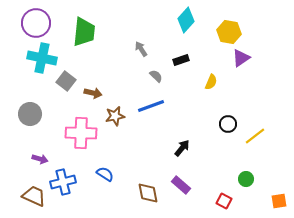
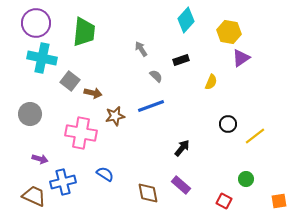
gray square: moved 4 px right
pink cross: rotated 8 degrees clockwise
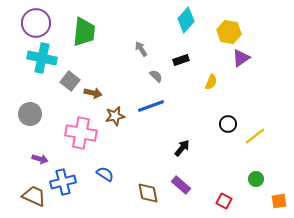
green circle: moved 10 px right
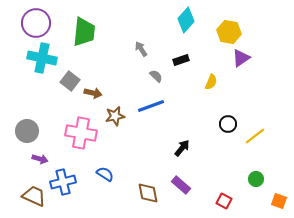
gray circle: moved 3 px left, 17 px down
orange square: rotated 28 degrees clockwise
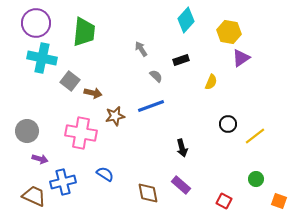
black arrow: rotated 126 degrees clockwise
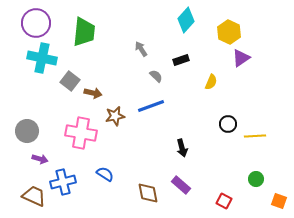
yellow hexagon: rotated 15 degrees clockwise
yellow line: rotated 35 degrees clockwise
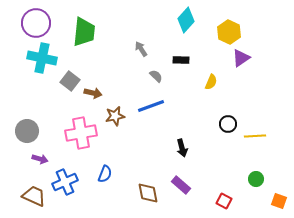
black rectangle: rotated 21 degrees clockwise
pink cross: rotated 20 degrees counterclockwise
blue semicircle: rotated 78 degrees clockwise
blue cross: moved 2 px right; rotated 10 degrees counterclockwise
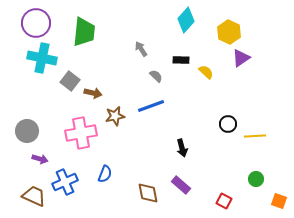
yellow semicircle: moved 5 px left, 10 px up; rotated 70 degrees counterclockwise
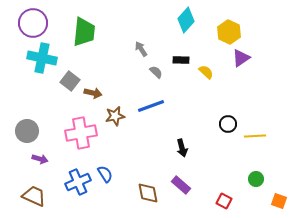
purple circle: moved 3 px left
gray semicircle: moved 4 px up
blue semicircle: rotated 54 degrees counterclockwise
blue cross: moved 13 px right
